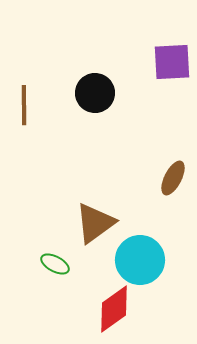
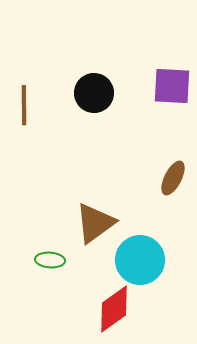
purple square: moved 24 px down; rotated 6 degrees clockwise
black circle: moved 1 px left
green ellipse: moved 5 px left, 4 px up; rotated 24 degrees counterclockwise
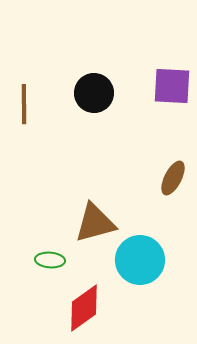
brown line: moved 1 px up
brown triangle: rotated 21 degrees clockwise
red diamond: moved 30 px left, 1 px up
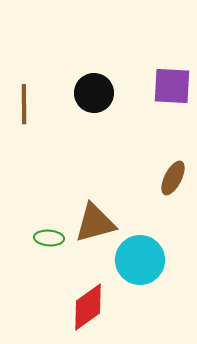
green ellipse: moved 1 px left, 22 px up
red diamond: moved 4 px right, 1 px up
